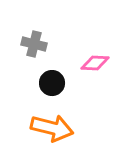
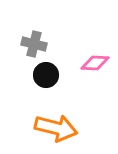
black circle: moved 6 px left, 8 px up
orange arrow: moved 4 px right
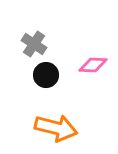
gray cross: rotated 20 degrees clockwise
pink diamond: moved 2 px left, 2 px down
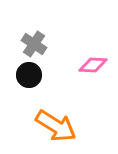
black circle: moved 17 px left
orange arrow: moved 2 px up; rotated 18 degrees clockwise
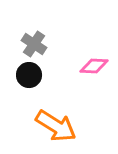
pink diamond: moved 1 px right, 1 px down
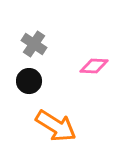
black circle: moved 6 px down
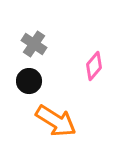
pink diamond: rotated 52 degrees counterclockwise
orange arrow: moved 5 px up
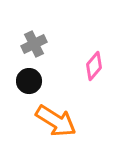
gray cross: rotated 30 degrees clockwise
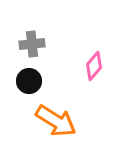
gray cross: moved 2 px left; rotated 20 degrees clockwise
